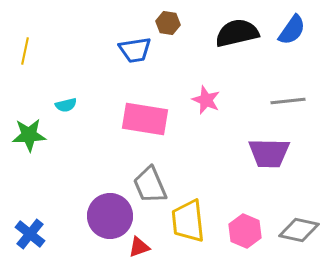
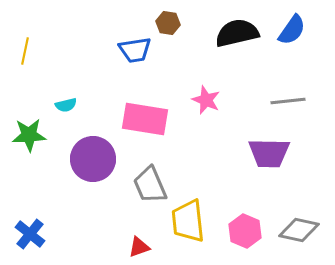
purple circle: moved 17 px left, 57 px up
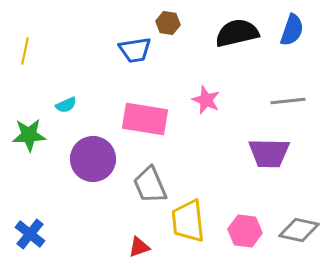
blue semicircle: rotated 16 degrees counterclockwise
cyan semicircle: rotated 10 degrees counterclockwise
pink hexagon: rotated 16 degrees counterclockwise
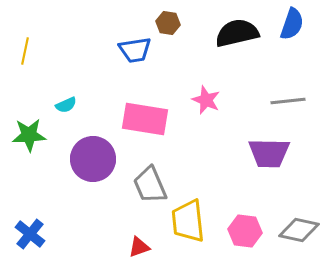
blue semicircle: moved 6 px up
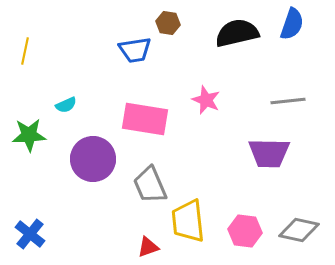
red triangle: moved 9 px right
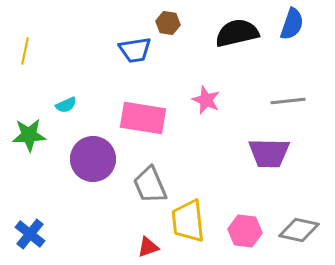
pink rectangle: moved 2 px left, 1 px up
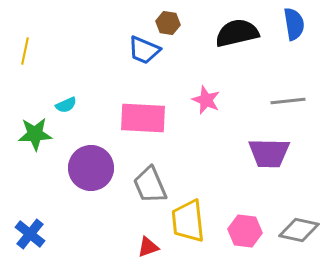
blue semicircle: moved 2 px right; rotated 28 degrees counterclockwise
blue trapezoid: moved 9 px right; rotated 32 degrees clockwise
pink rectangle: rotated 6 degrees counterclockwise
green star: moved 6 px right, 1 px up
purple circle: moved 2 px left, 9 px down
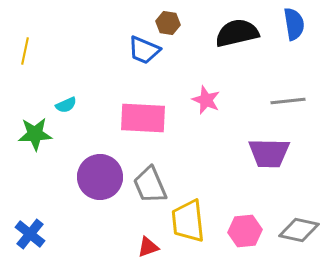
purple circle: moved 9 px right, 9 px down
pink hexagon: rotated 12 degrees counterclockwise
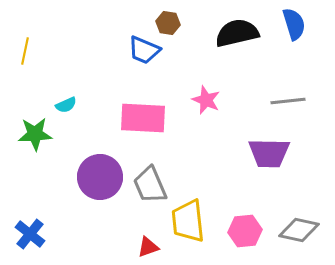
blue semicircle: rotated 8 degrees counterclockwise
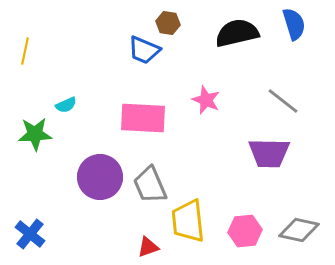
gray line: moved 5 px left; rotated 44 degrees clockwise
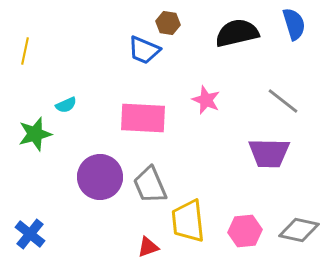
green star: rotated 12 degrees counterclockwise
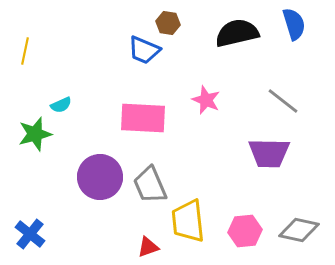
cyan semicircle: moved 5 px left
